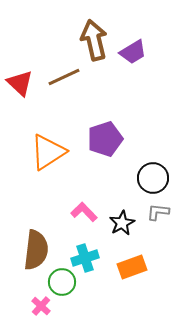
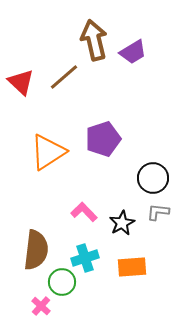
brown line: rotated 16 degrees counterclockwise
red triangle: moved 1 px right, 1 px up
purple pentagon: moved 2 px left
orange rectangle: rotated 16 degrees clockwise
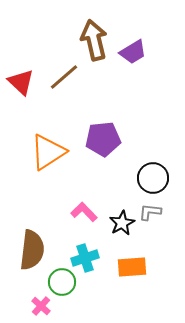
purple pentagon: rotated 12 degrees clockwise
gray L-shape: moved 8 px left
brown semicircle: moved 4 px left
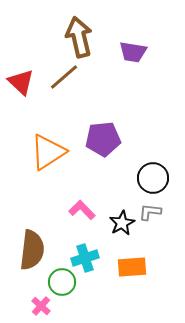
brown arrow: moved 15 px left, 3 px up
purple trapezoid: rotated 40 degrees clockwise
pink L-shape: moved 2 px left, 2 px up
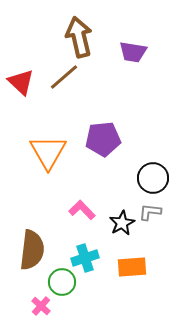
orange triangle: rotated 27 degrees counterclockwise
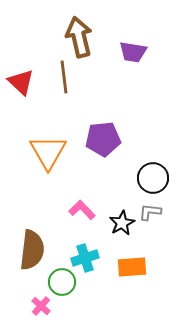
brown line: rotated 56 degrees counterclockwise
